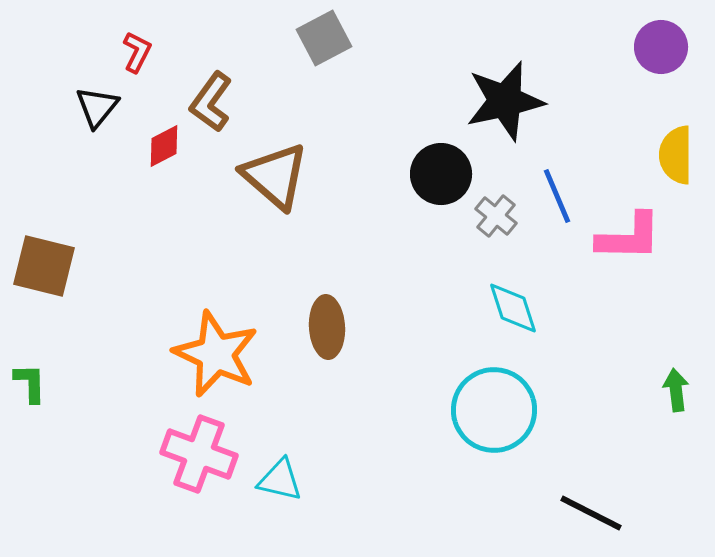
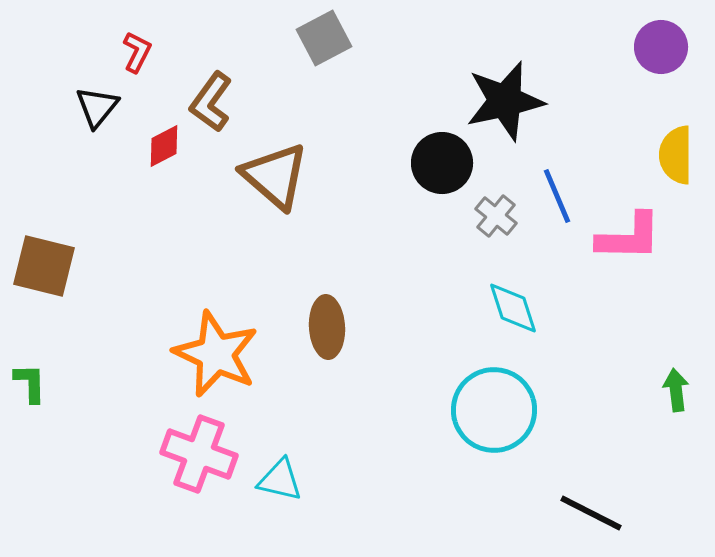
black circle: moved 1 px right, 11 px up
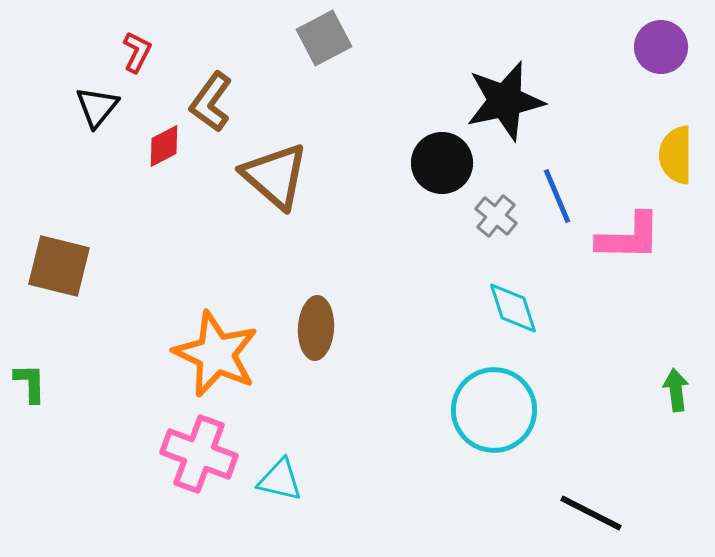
brown square: moved 15 px right
brown ellipse: moved 11 px left, 1 px down; rotated 6 degrees clockwise
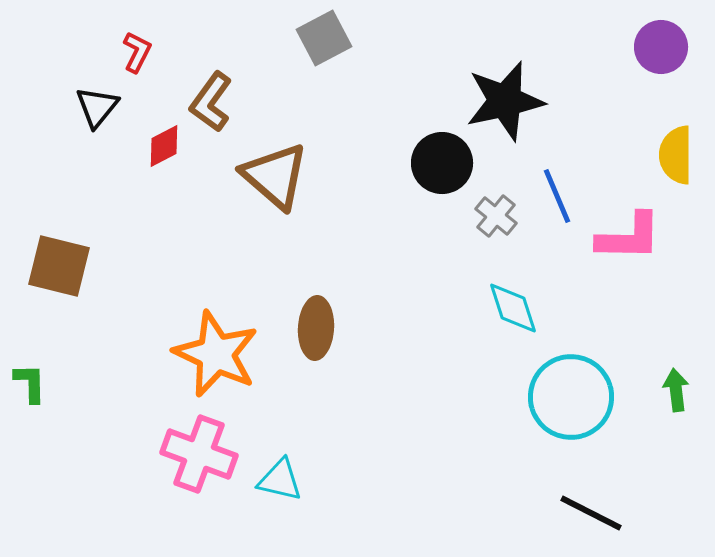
cyan circle: moved 77 px right, 13 px up
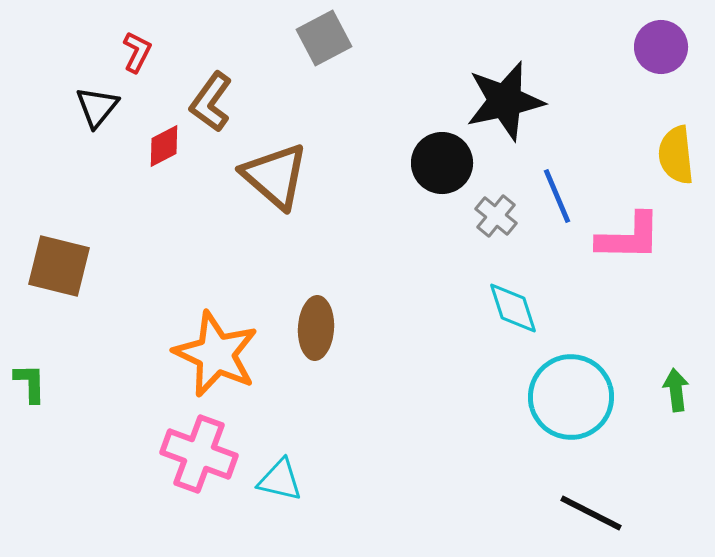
yellow semicircle: rotated 6 degrees counterclockwise
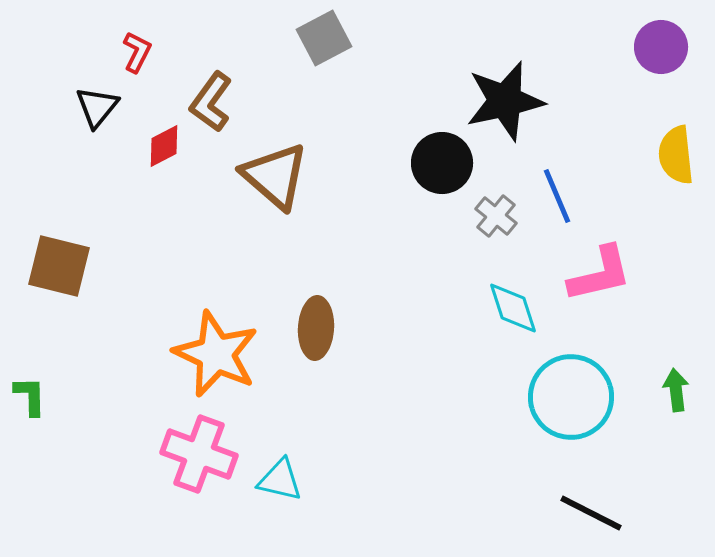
pink L-shape: moved 29 px left, 37 px down; rotated 14 degrees counterclockwise
green L-shape: moved 13 px down
